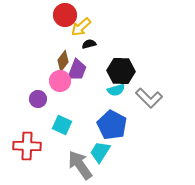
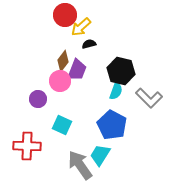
black hexagon: rotated 12 degrees clockwise
cyan semicircle: moved 1 px down; rotated 54 degrees counterclockwise
cyan trapezoid: moved 3 px down
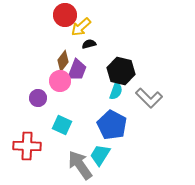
purple circle: moved 1 px up
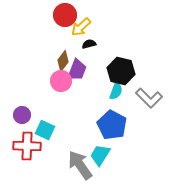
pink circle: moved 1 px right
purple circle: moved 16 px left, 17 px down
cyan square: moved 17 px left, 5 px down
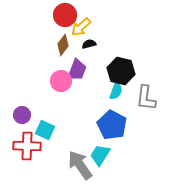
brown diamond: moved 16 px up
gray L-shape: moved 3 px left; rotated 52 degrees clockwise
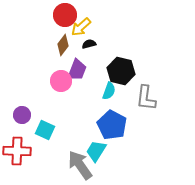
cyan semicircle: moved 7 px left
red cross: moved 10 px left, 5 px down
cyan trapezoid: moved 4 px left, 4 px up
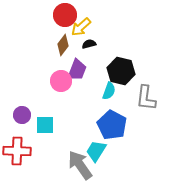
cyan square: moved 5 px up; rotated 24 degrees counterclockwise
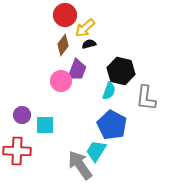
yellow arrow: moved 4 px right, 1 px down
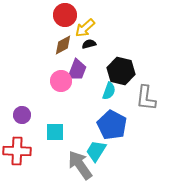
brown diamond: rotated 25 degrees clockwise
cyan square: moved 10 px right, 7 px down
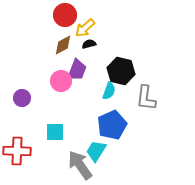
purple circle: moved 17 px up
blue pentagon: rotated 20 degrees clockwise
